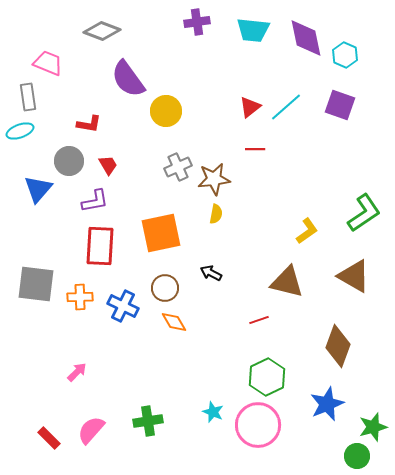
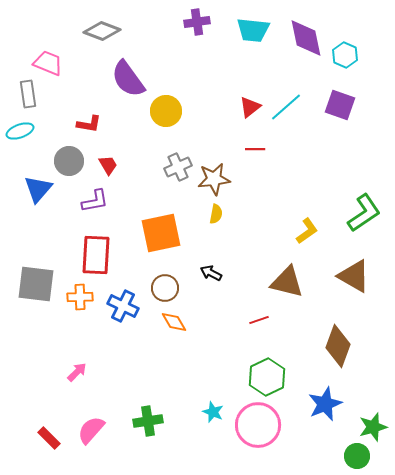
gray rectangle at (28, 97): moved 3 px up
red rectangle at (100, 246): moved 4 px left, 9 px down
blue star at (327, 404): moved 2 px left
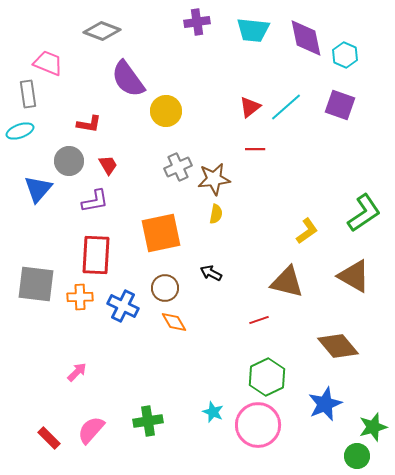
brown diamond at (338, 346): rotated 60 degrees counterclockwise
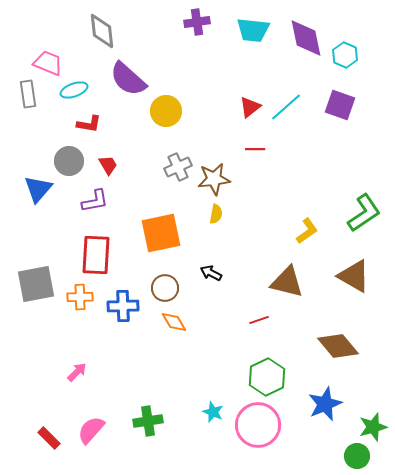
gray diamond at (102, 31): rotated 63 degrees clockwise
purple semicircle at (128, 79): rotated 12 degrees counterclockwise
cyan ellipse at (20, 131): moved 54 px right, 41 px up
gray square at (36, 284): rotated 18 degrees counterclockwise
blue cross at (123, 306): rotated 28 degrees counterclockwise
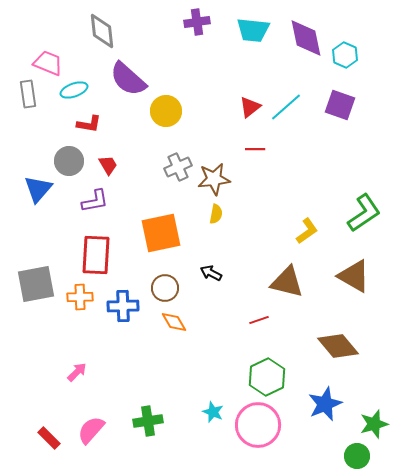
green star at (373, 427): moved 1 px right, 3 px up
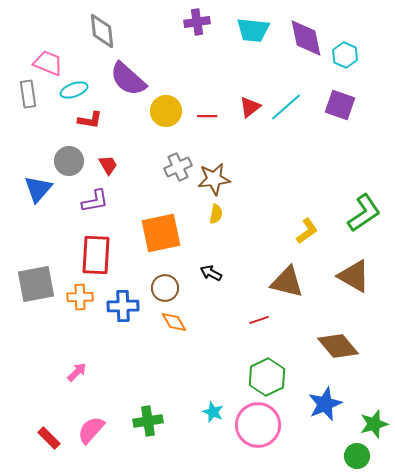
red L-shape at (89, 124): moved 1 px right, 4 px up
red line at (255, 149): moved 48 px left, 33 px up
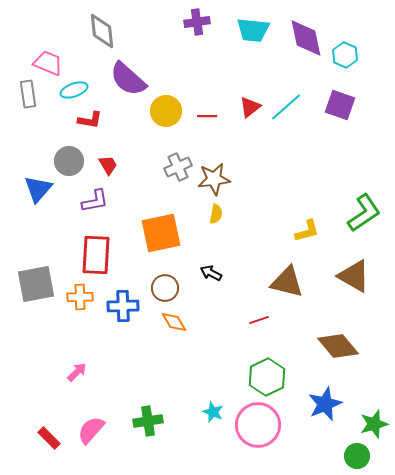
yellow L-shape at (307, 231): rotated 20 degrees clockwise
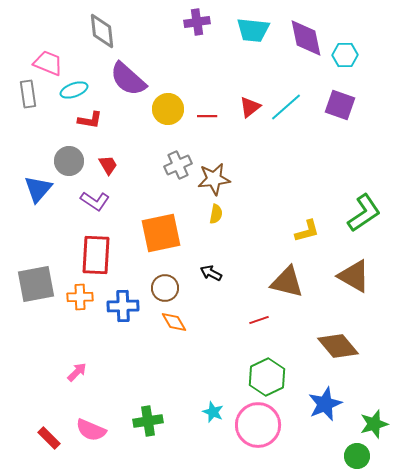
cyan hexagon at (345, 55): rotated 25 degrees counterclockwise
yellow circle at (166, 111): moved 2 px right, 2 px up
gray cross at (178, 167): moved 2 px up
purple L-shape at (95, 201): rotated 44 degrees clockwise
pink semicircle at (91, 430): rotated 108 degrees counterclockwise
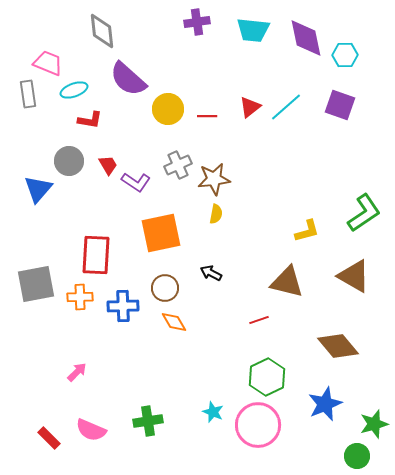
purple L-shape at (95, 201): moved 41 px right, 19 px up
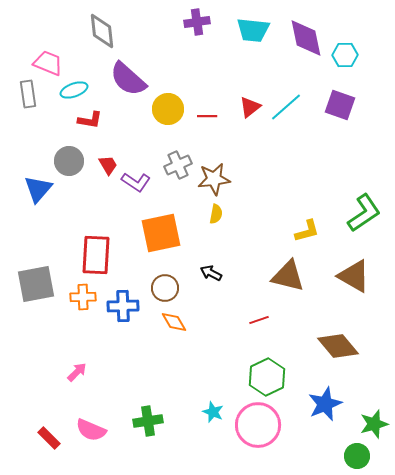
brown triangle at (287, 282): moved 1 px right, 6 px up
orange cross at (80, 297): moved 3 px right
